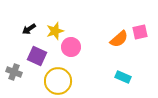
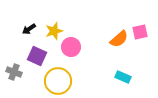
yellow star: moved 1 px left
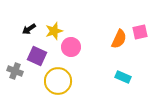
orange semicircle: rotated 24 degrees counterclockwise
gray cross: moved 1 px right, 1 px up
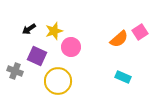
pink square: rotated 21 degrees counterclockwise
orange semicircle: rotated 24 degrees clockwise
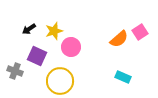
yellow circle: moved 2 px right
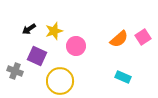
pink square: moved 3 px right, 5 px down
pink circle: moved 5 px right, 1 px up
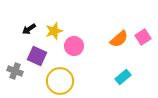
pink circle: moved 2 px left
cyan rectangle: rotated 63 degrees counterclockwise
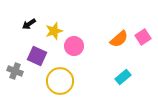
black arrow: moved 5 px up
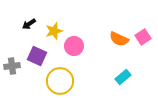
orange semicircle: rotated 66 degrees clockwise
gray cross: moved 3 px left, 5 px up; rotated 28 degrees counterclockwise
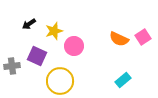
cyan rectangle: moved 3 px down
